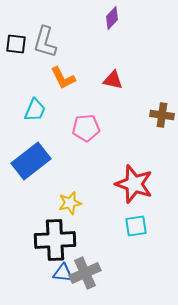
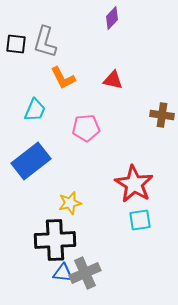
red star: rotated 12 degrees clockwise
cyan square: moved 4 px right, 6 px up
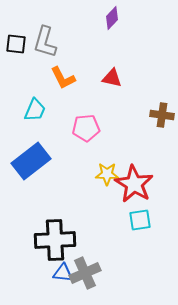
red triangle: moved 1 px left, 2 px up
yellow star: moved 37 px right, 29 px up; rotated 15 degrees clockwise
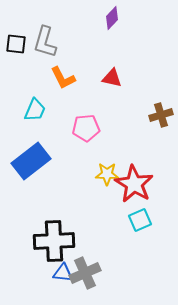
brown cross: moved 1 px left; rotated 25 degrees counterclockwise
cyan square: rotated 15 degrees counterclockwise
black cross: moved 1 px left, 1 px down
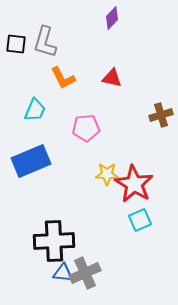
blue rectangle: rotated 15 degrees clockwise
